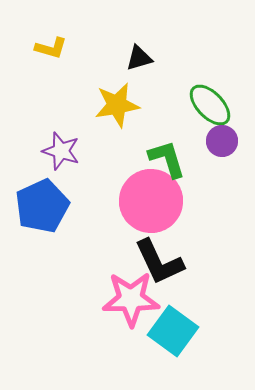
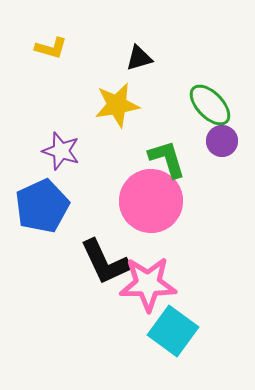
black L-shape: moved 54 px left
pink star: moved 17 px right, 15 px up
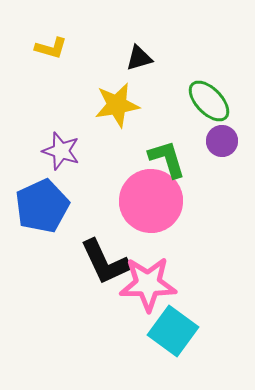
green ellipse: moved 1 px left, 4 px up
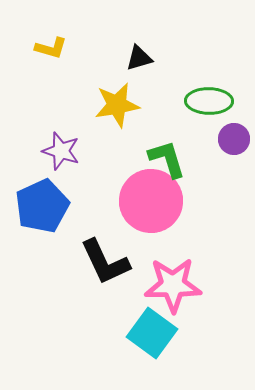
green ellipse: rotated 45 degrees counterclockwise
purple circle: moved 12 px right, 2 px up
pink star: moved 25 px right, 1 px down
cyan square: moved 21 px left, 2 px down
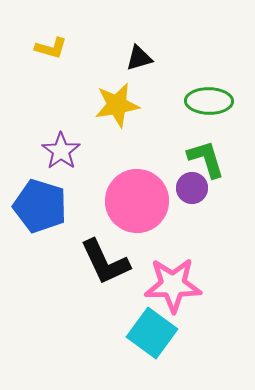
purple circle: moved 42 px left, 49 px down
purple star: rotated 18 degrees clockwise
green L-shape: moved 39 px right
pink circle: moved 14 px left
blue pentagon: moved 2 px left; rotated 30 degrees counterclockwise
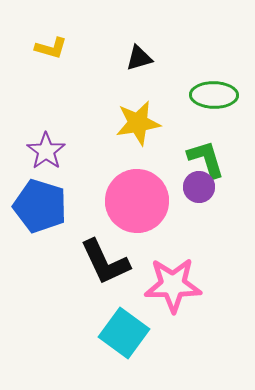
green ellipse: moved 5 px right, 6 px up
yellow star: moved 21 px right, 18 px down
purple star: moved 15 px left
purple circle: moved 7 px right, 1 px up
cyan square: moved 28 px left
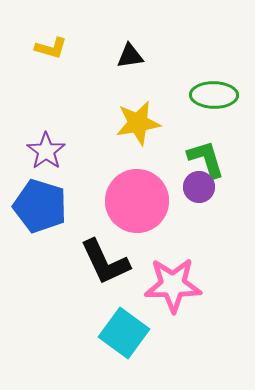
black triangle: moved 9 px left, 2 px up; rotated 8 degrees clockwise
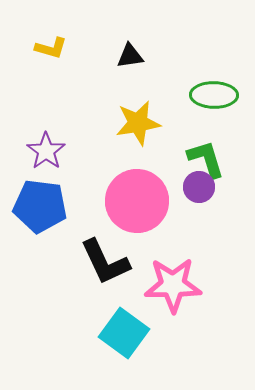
blue pentagon: rotated 10 degrees counterclockwise
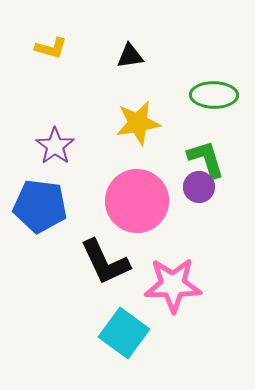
purple star: moved 9 px right, 5 px up
